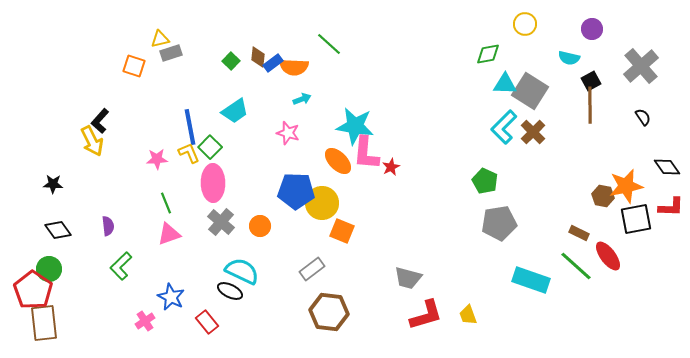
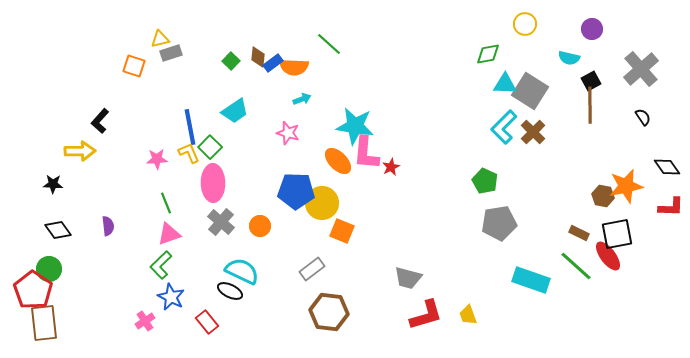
gray cross at (641, 66): moved 3 px down
yellow arrow at (92, 141): moved 12 px left, 10 px down; rotated 64 degrees counterclockwise
black square at (636, 219): moved 19 px left, 15 px down
green L-shape at (121, 266): moved 40 px right, 1 px up
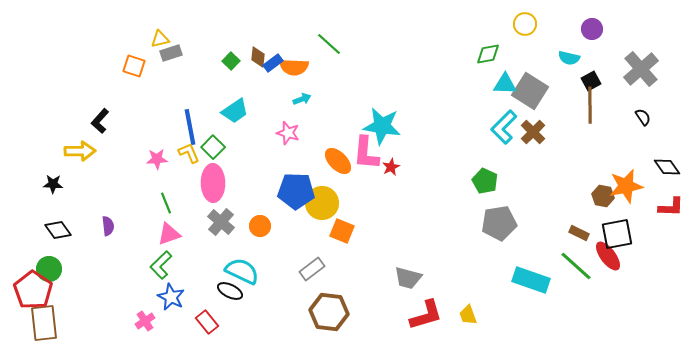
cyan star at (355, 126): moved 27 px right
green square at (210, 147): moved 3 px right
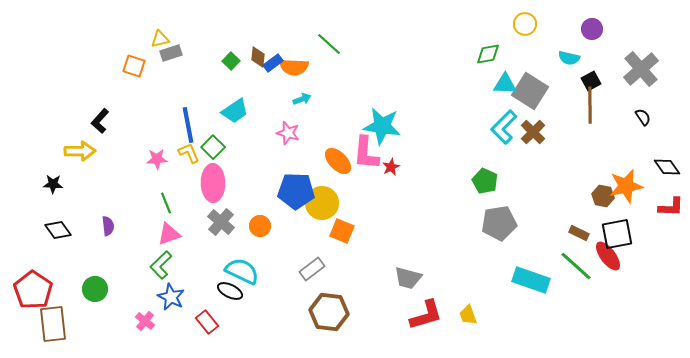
blue line at (190, 127): moved 2 px left, 2 px up
green circle at (49, 269): moved 46 px right, 20 px down
pink cross at (145, 321): rotated 18 degrees counterclockwise
brown rectangle at (44, 323): moved 9 px right, 1 px down
